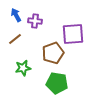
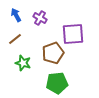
purple cross: moved 5 px right, 3 px up; rotated 24 degrees clockwise
green star: moved 5 px up; rotated 28 degrees clockwise
green pentagon: rotated 15 degrees counterclockwise
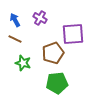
blue arrow: moved 1 px left, 5 px down
brown line: rotated 64 degrees clockwise
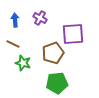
blue arrow: rotated 24 degrees clockwise
brown line: moved 2 px left, 5 px down
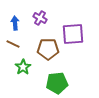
blue arrow: moved 3 px down
brown pentagon: moved 5 px left, 4 px up; rotated 20 degrees clockwise
green star: moved 4 px down; rotated 21 degrees clockwise
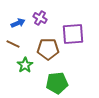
blue arrow: moved 3 px right; rotated 72 degrees clockwise
green star: moved 2 px right, 2 px up
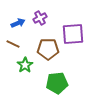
purple cross: rotated 32 degrees clockwise
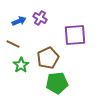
purple cross: rotated 32 degrees counterclockwise
blue arrow: moved 1 px right, 2 px up
purple square: moved 2 px right, 1 px down
brown pentagon: moved 9 px down; rotated 25 degrees counterclockwise
green star: moved 4 px left
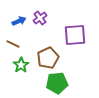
purple cross: rotated 24 degrees clockwise
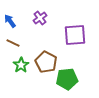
blue arrow: moved 9 px left; rotated 104 degrees counterclockwise
brown line: moved 1 px up
brown pentagon: moved 2 px left, 4 px down; rotated 20 degrees counterclockwise
green pentagon: moved 10 px right, 4 px up
